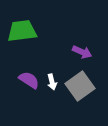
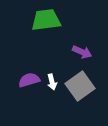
green trapezoid: moved 24 px right, 11 px up
purple semicircle: rotated 50 degrees counterclockwise
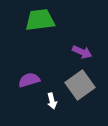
green trapezoid: moved 6 px left
white arrow: moved 19 px down
gray square: moved 1 px up
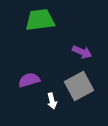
gray square: moved 1 px left, 1 px down; rotated 8 degrees clockwise
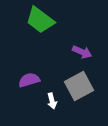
green trapezoid: rotated 136 degrees counterclockwise
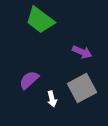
purple semicircle: rotated 25 degrees counterclockwise
gray square: moved 3 px right, 2 px down
white arrow: moved 2 px up
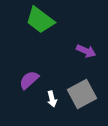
purple arrow: moved 4 px right, 1 px up
gray square: moved 6 px down
